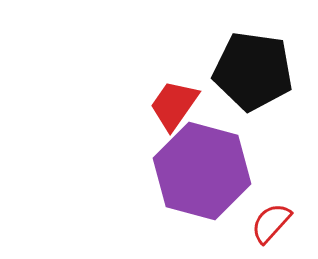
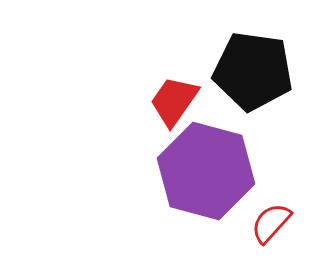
red trapezoid: moved 4 px up
purple hexagon: moved 4 px right
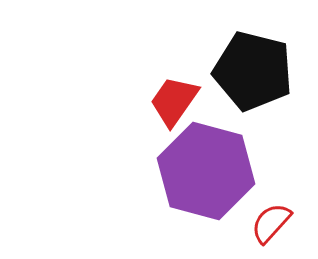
black pentagon: rotated 6 degrees clockwise
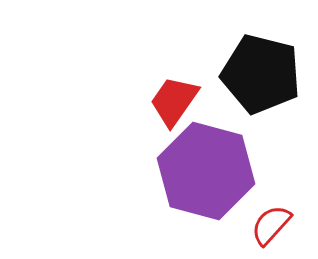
black pentagon: moved 8 px right, 3 px down
red semicircle: moved 2 px down
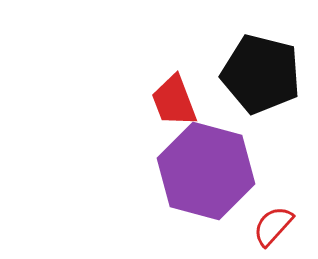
red trapezoid: rotated 56 degrees counterclockwise
red semicircle: moved 2 px right, 1 px down
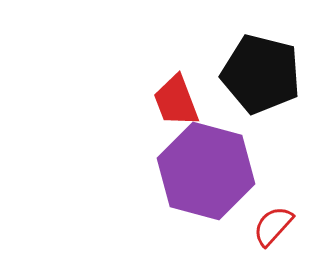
red trapezoid: moved 2 px right
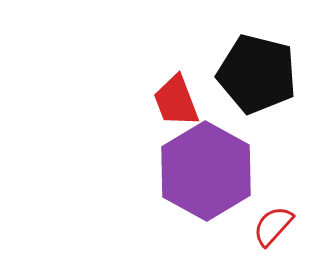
black pentagon: moved 4 px left
purple hexagon: rotated 14 degrees clockwise
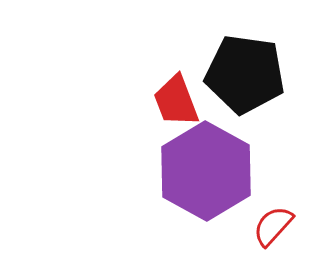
black pentagon: moved 12 px left; rotated 6 degrees counterclockwise
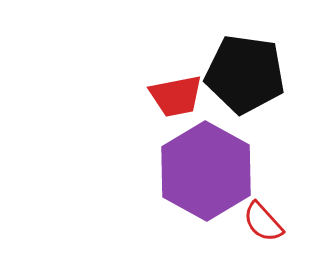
red trapezoid: moved 5 px up; rotated 80 degrees counterclockwise
red semicircle: moved 10 px left, 4 px up; rotated 84 degrees counterclockwise
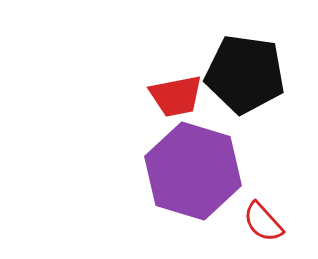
purple hexagon: moved 13 px left; rotated 12 degrees counterclockwise
